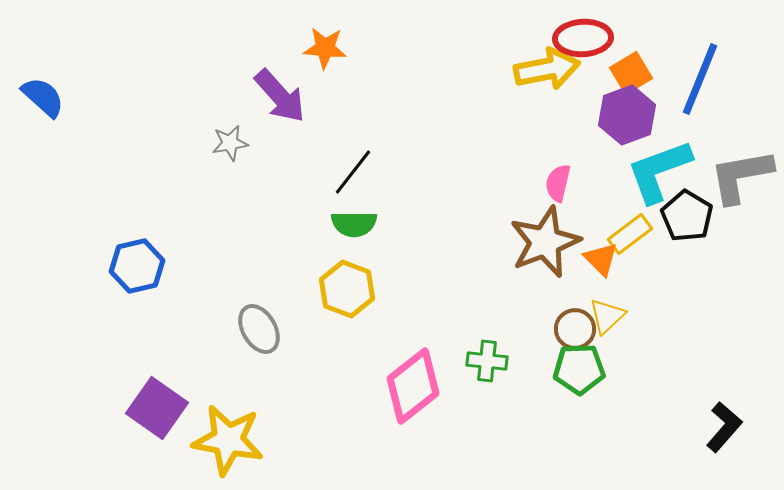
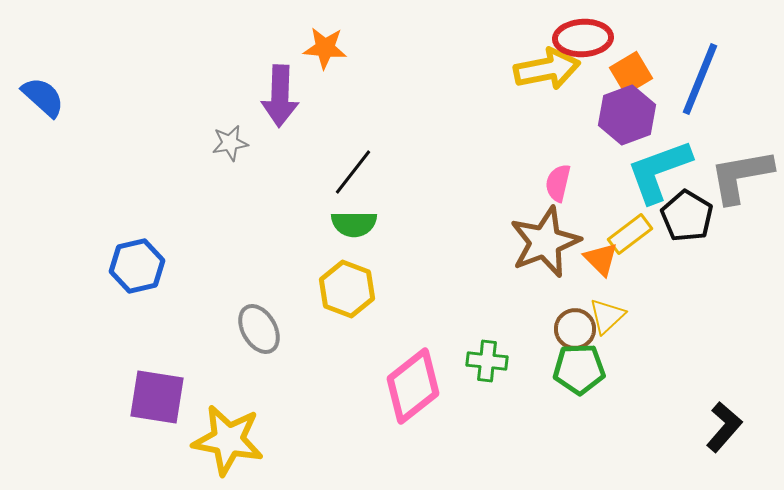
purple arrow: rotated 44 degrees clockwise
purple square: moved 11 px up; rotated 26 degrees counterclockwise
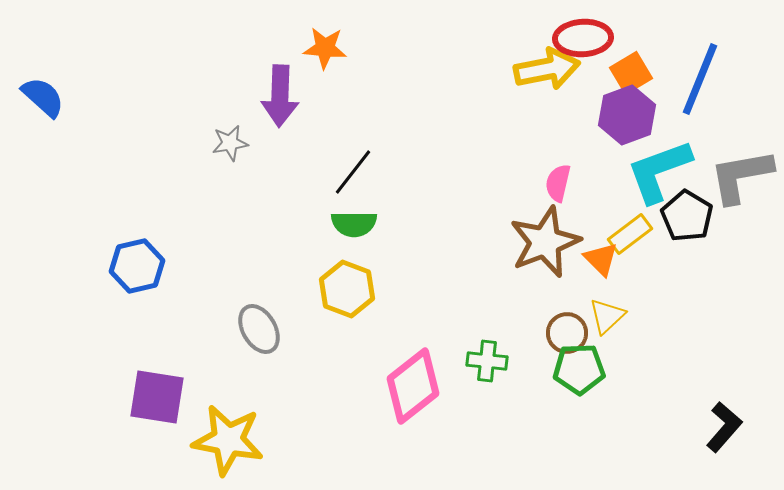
brown circle: moved 8 px left, 4 px down
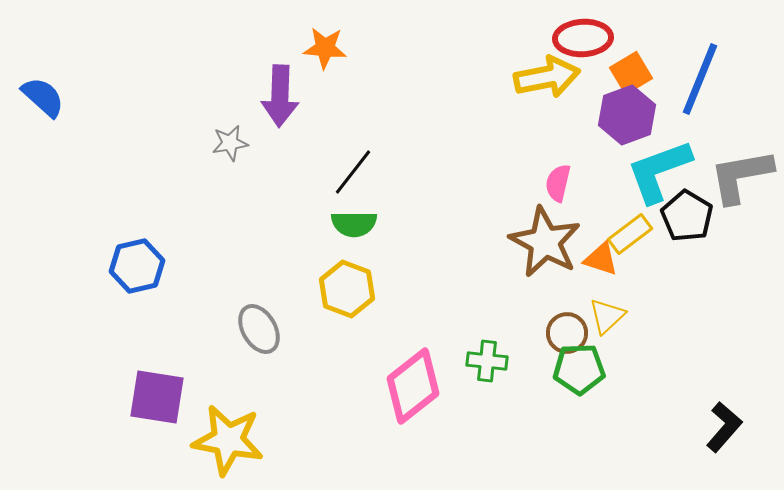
yellow arrow: moved 8 px down
brown star: rotated 22 degrees counterclockwise
orange triangle: rotated 27 degrees counterclockwise
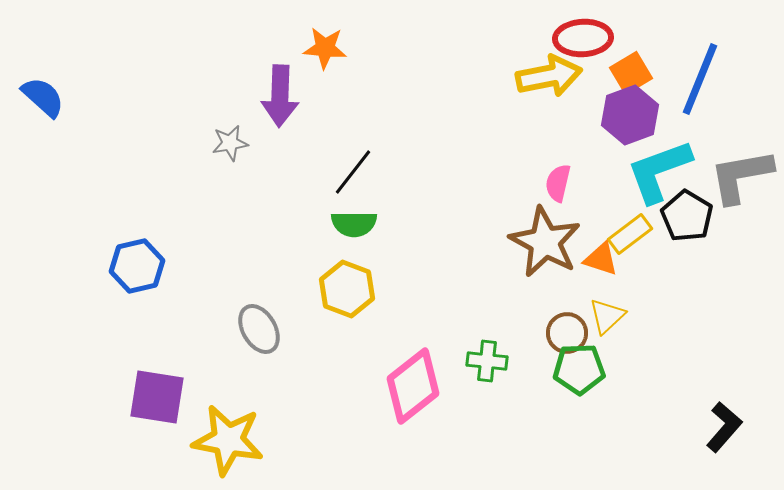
yellow arrow: moved 2 px right, 1 px up
purple hexagon: moved 3 px right
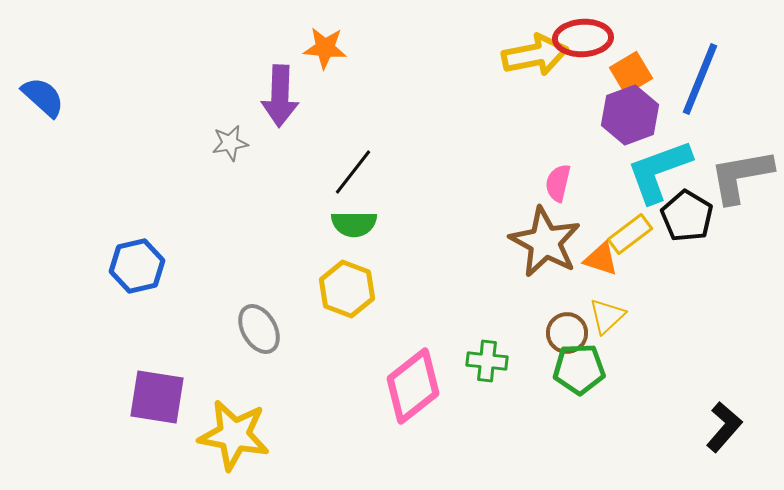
yellow arrow: moved 14 px left, 21 px up
yellow star: moved 6 px right, 5 px up
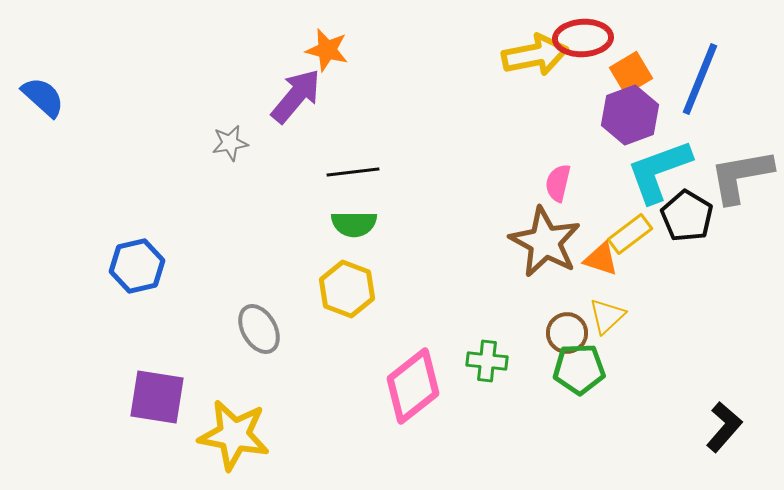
orange star: moved 2 px right, 2 px down; rotated 9 degrees clockwise
purple arrow: moved 16 px right; rotated 142 degrees counterclockwise
black line: rotated 45 degrees clockwise
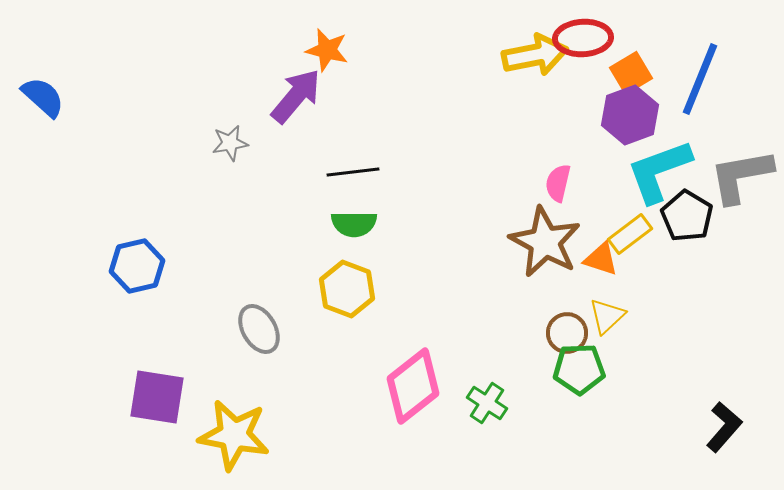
green cross: moved 42 px down; rotated 27 degrees clockwise
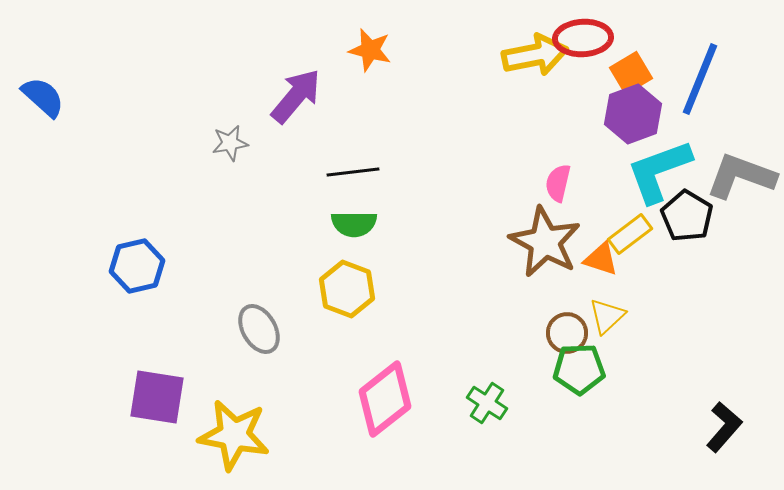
orange star: moved 43 px right
purple hexagon: moved 3 px right, 1 px up
gray L-shape: rotated 30 degrees clockwise
pink diamond: moved 28 px left, 13 px down
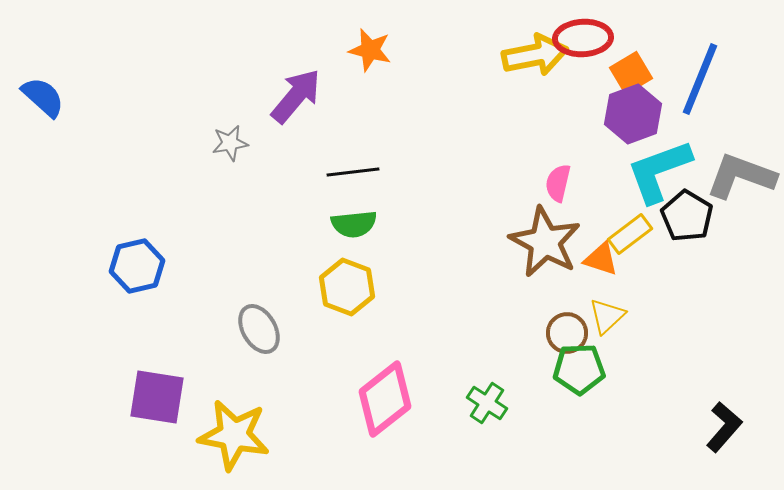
green semicircle: rotated 6 degrees counterclockwise
yellow hexagon: moved 2 px up
